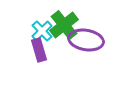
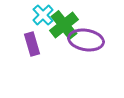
cyan cross: moved 1 px right, 16 px up
purple rectangle: moved 7 px left, 6 px up
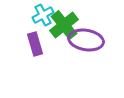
cyan cross: rotated 15 degrees clockwise
purple rectangle: moved 3 px right
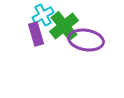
green cross: moved 1 px down
purple rectangle: moved 1 px right, 10 px up
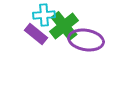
cyan cross: moved 1 px right; rotated 25 degrees clockwise
purple rectangle: rotated 35 degrees counterclockwise
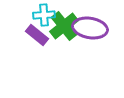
purple rectangle: moved 1 px right, 1 px down
purple ellipse: moved 4 px right, 12 px up
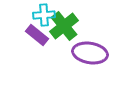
purple ellipse: moved 25 px down
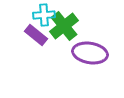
purple rectangle: moved 1 px left
